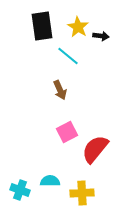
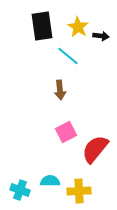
brown arrow: rotated 18 degrees clockwise
pink square: moved 1 px left
yellow cross: moved 3 px left, 2 px up
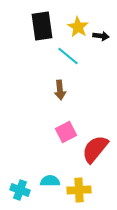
yellow cross: moved 1 px up
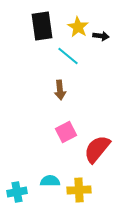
red semicircle: moved 2 px right
cyan cross: moved 3 px left, 2 px down; rotated 30 degrees counterclockwise
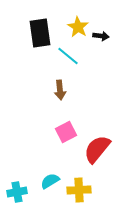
black rectangle: moved 2 px left, 7 px down
cyan semicircle: rotated 30 degrees counterclockwise
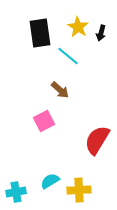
black arrow: moved 3 px up; rotated 98 degrees clockwise
brown arrow: rotated 42 degrees counterclockwise
pink square: moved 22 px left, 11 px up
red semicircle: moved 9 px up; rotated 8 degrees counterclockwise
cyan cross: moved 1 px left
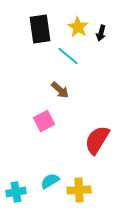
black rectangle: moved 4 px up
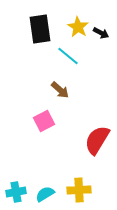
black arrow: rotated 77 degrees counterclockwise
cyan semicircle: moved 5 px left, 13 px down
